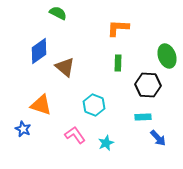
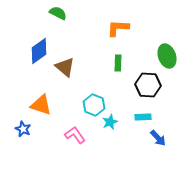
cyan star: moved 4 px right, 21 px up
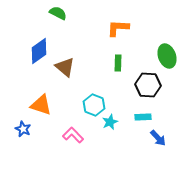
pink L-shape: moved 2 px left; rotated 10 degrees counterclockwise
